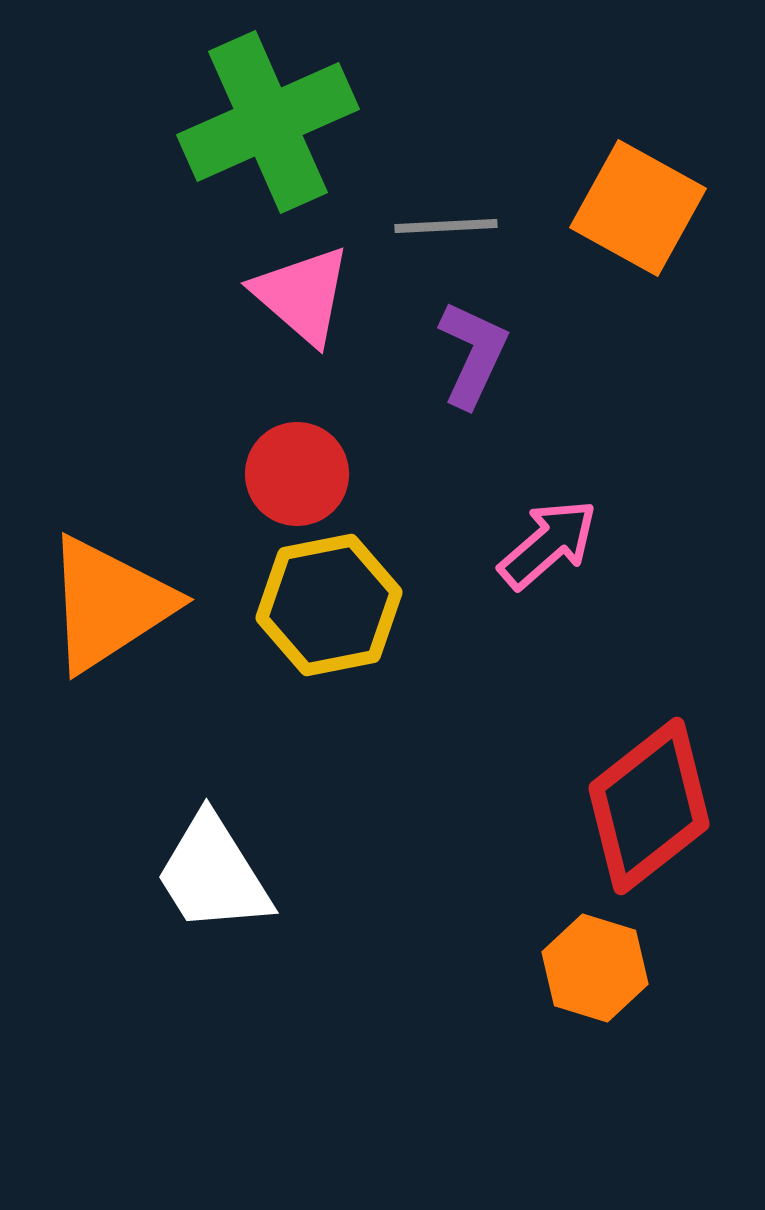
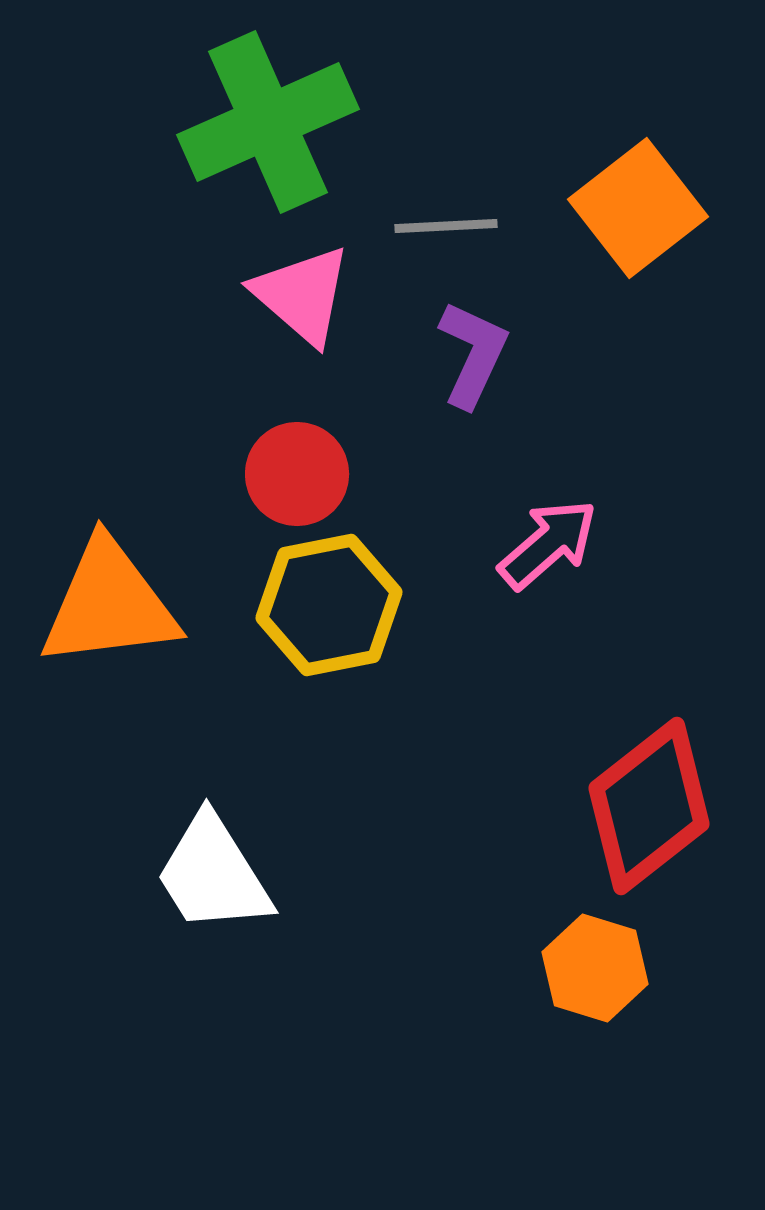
orange square: rotated 23 degrees clockwise
orange triangle: rotated 26 degrees clockwise
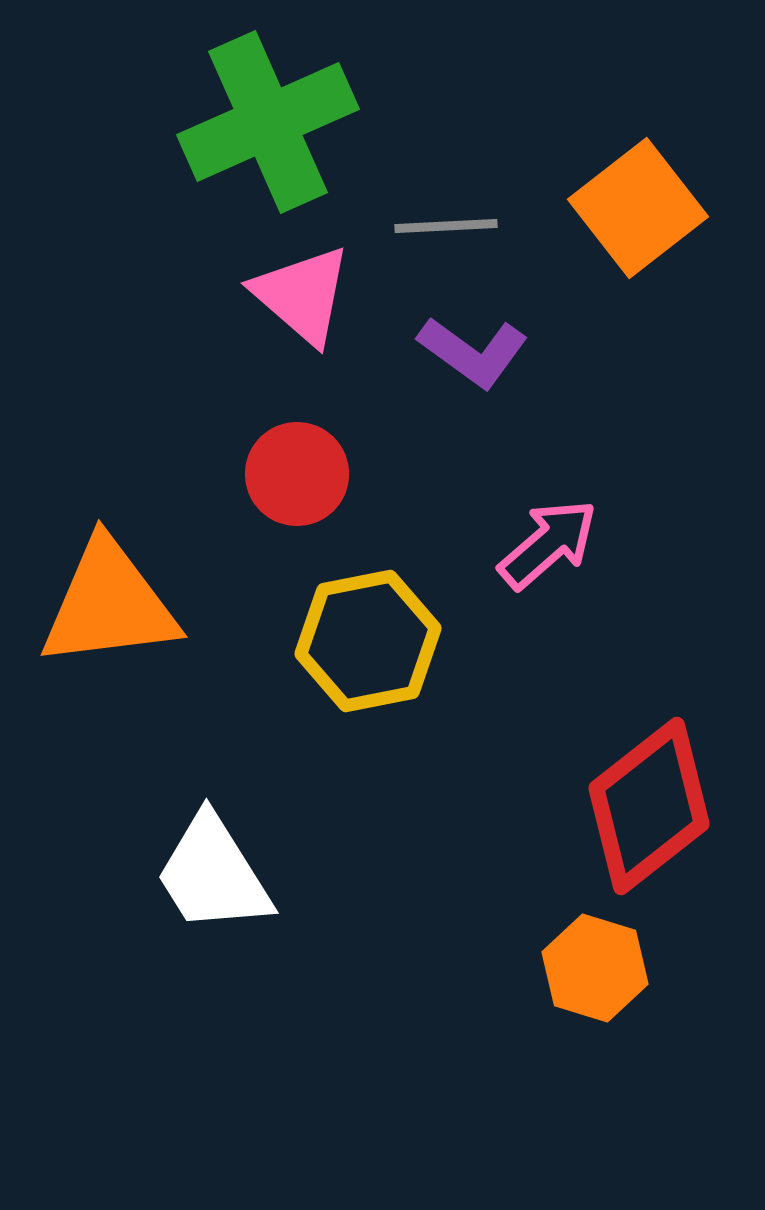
purple L-shape: moved 2 px up; rotated 101 degrees clockwise
yellow hexagon: moved 39 px right, 36 px down
